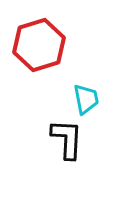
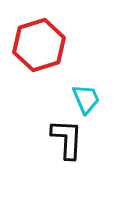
cyan trapezoid: rotated 12 degrees counterclockwise
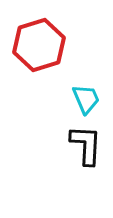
black L-shape: moved 19 px right, 6 px down
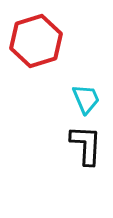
red hexagon: moved 3 px left, 4 px up
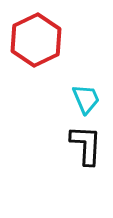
red hexagon: moved 1 px up; rotated 9 degrees counterclockwise
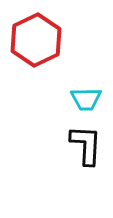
cyan trapezoid: rotated 112 degrees clockwise
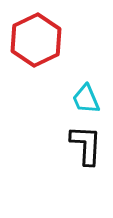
cyan trapezoid: rotated 68 degrees clockwise
